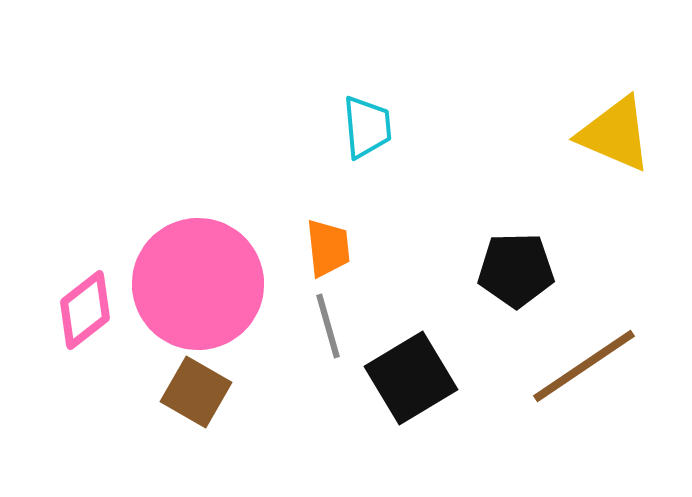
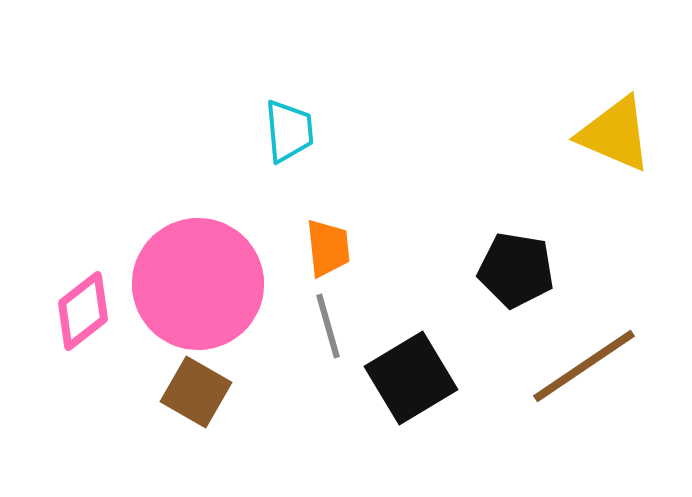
cyan trapezoid: moved 78 px left, 4 px down
black pentagon: rotated 10 degrees clockwise
pink diamond: moved 2 px left, 1 px down
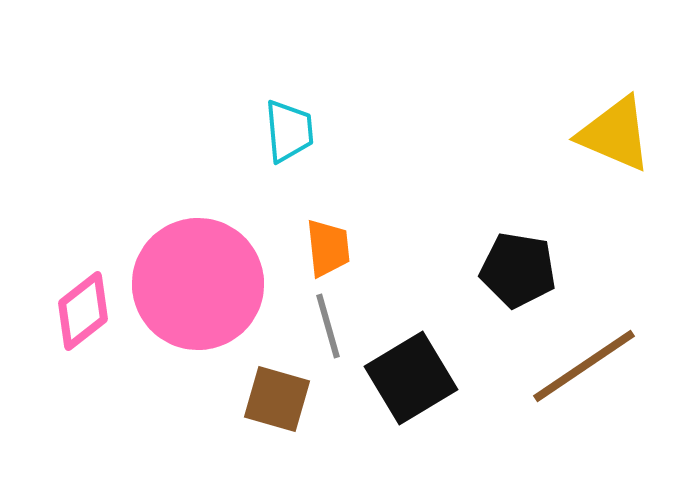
black pentagon: moved 2 px right
brown square: moved 81 px right, 7 px down; rotated 14 degrees counterclockwise
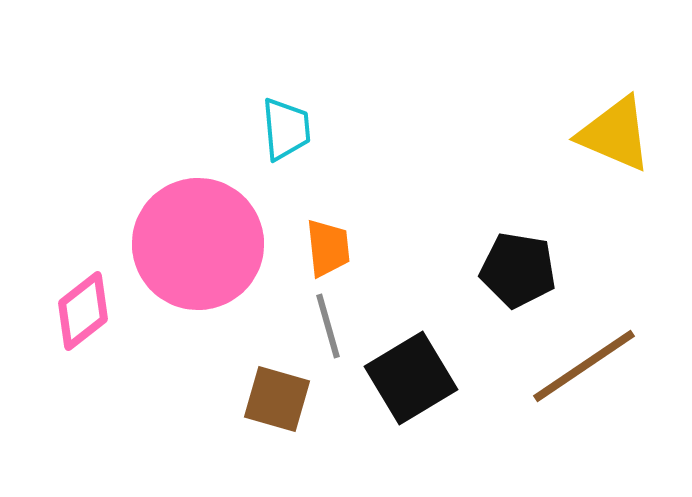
cyan trapezoid: moved 3 px left, 2 px up
pink circle: moved 40 px up
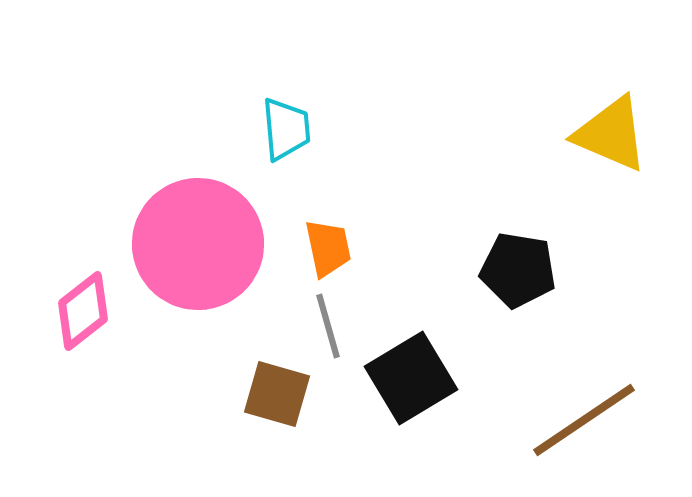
yellow triangle: moved 4 px left
orange trapezoid: rotated 6 degrees counterclockwise
brown line: moved 54 px down
brown square: moved 5 px up
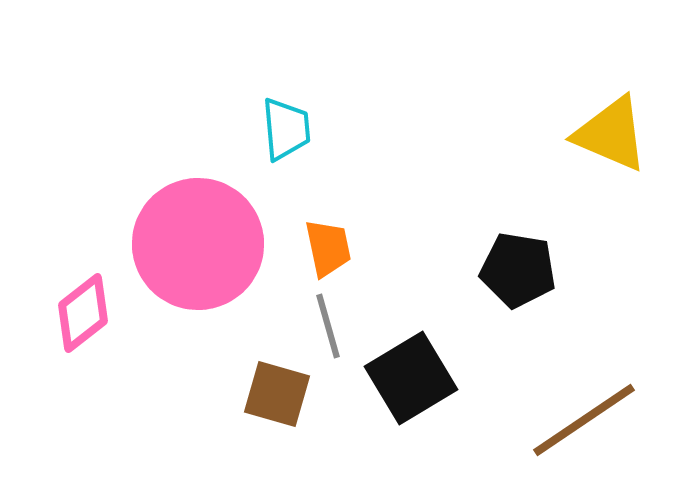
pink diamond: moved 2 px down
